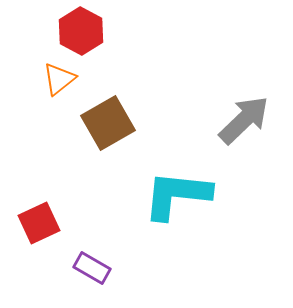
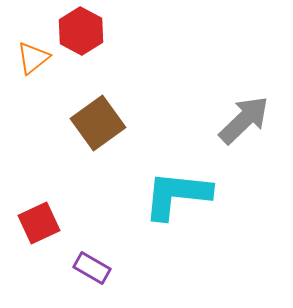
orange triangle: moved 26 px left, 21 px up
brown square: moved 10 px left; rotated 6 degrees counterclockwise
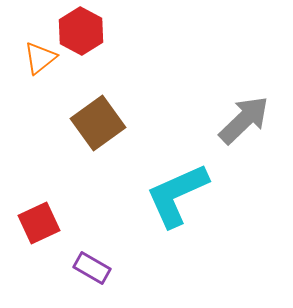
orange triangle: moved 7 px right
cyan L-shape: rotated 30 degrees counterclockwise
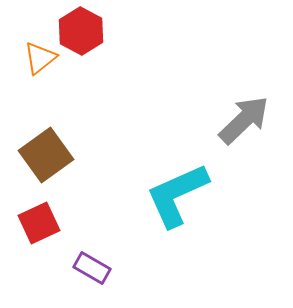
brown square: moved 52 px left, 32 px down
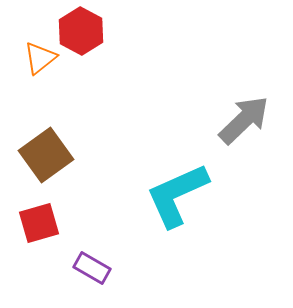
red square: rotated 9 degrees clockwise
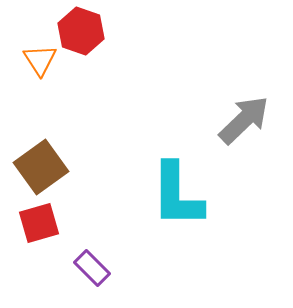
red hexagon: rotated 9 degrees counterclockwise
orange triangle: moved 2 px down; rotated 24 degrees counterclockwise
brown square: moved 5 px left, 12 px down
cyan L-shape: rotated 66 degrees counterclockwise
purple rectangle: rotated 15 degrees clockwise
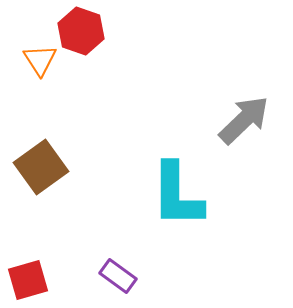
red square: moved 11 px left, 57 px down
purple rectangle: moved 26 px right, 8 px down; rotated 9 degrees counterclockwise
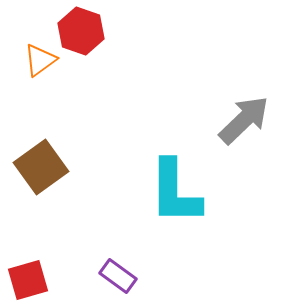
orange triangle: rotated 27 degrees clockwise
cyan L-shape: moved 2 px left, 3 px up
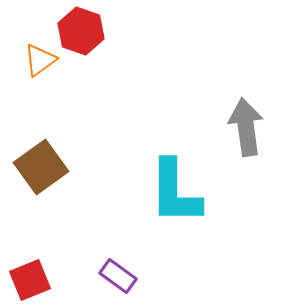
gray arrow: moved 2 px right, 7 px down; rotated 54 degrees counterclockwise
red square: moved 2 px right; rotated 6 degrees counterclockwise
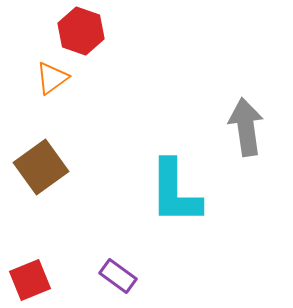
orange triangle: moved 12 px right, 18 px down
